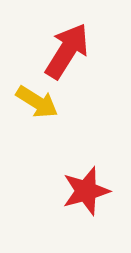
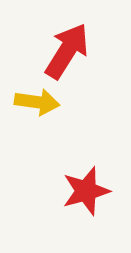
yellow arrow: rotated 24 degrees counterclockwise
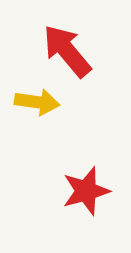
red arrow: rotated 72 degrees counterclockwise
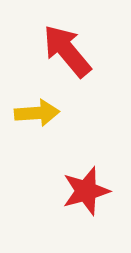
yellow arrow: moved 11 px down; rotated 12 degrees counterclockwise
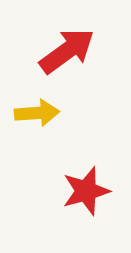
red arrow: rotated 94 degrees clockwise
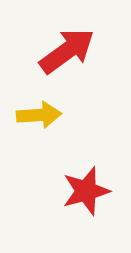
yellow arrow: moved 2 px right, 2 px down
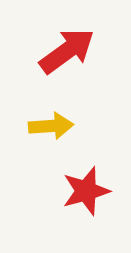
yellow arrow: moved 12 px right, 11 px down
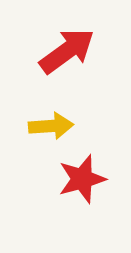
red star: moved 4 px left, 12 px up
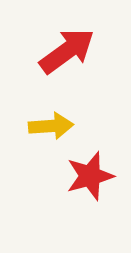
red star: moved 8 px right, 3 px up
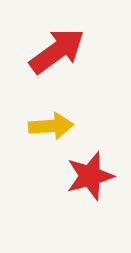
red arrow: moved 10 px left
